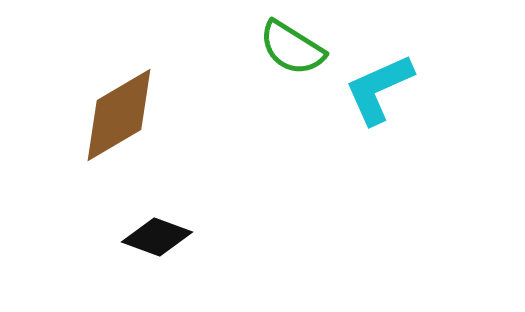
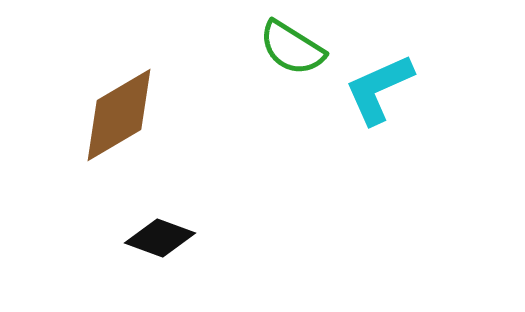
black diamond: moved 3 px right, 1 px down
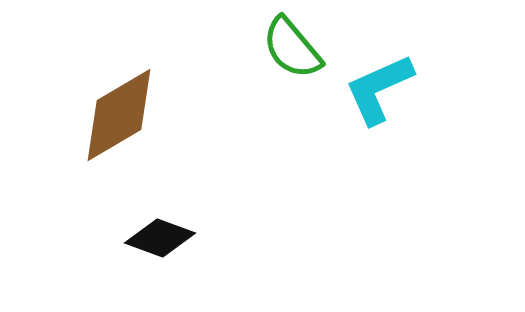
green semicircle: rotated 18 degrees clockwise
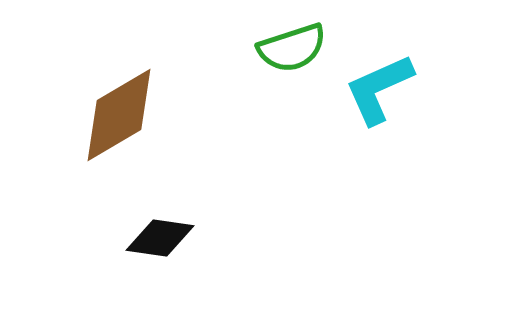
green semicircle: rotated 68 degrees counterclockwise
black diamond: rotated 12 degrees counterclockwise
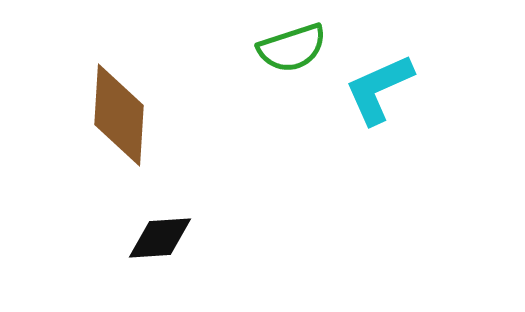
brown diamond: rotated 56 degrees counterclockwise
black diamond: rotated 12 degrees counterclockwise
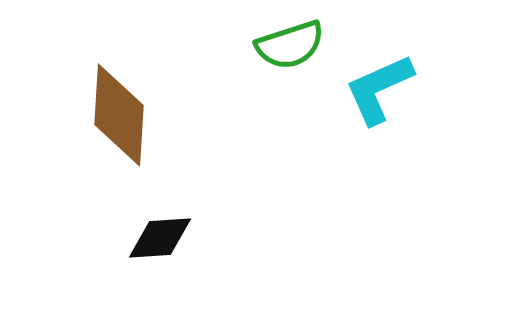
green semicircle: moved 2 px left, 3 px up
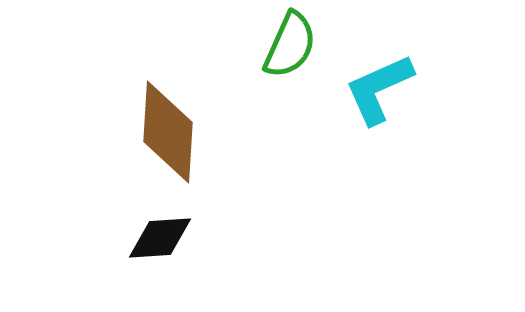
green semicircle: rotated 48 degrees counterclockwise
brown diamond: moved 49 px right, 17 px down
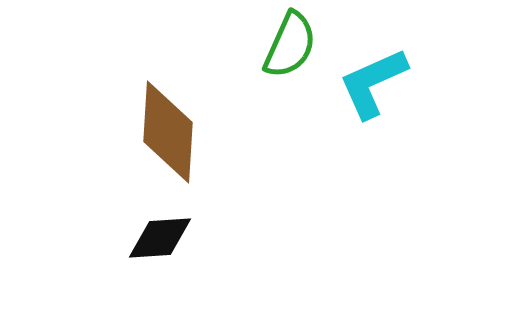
cyan L-shape: moved 6 px left, 6 px up
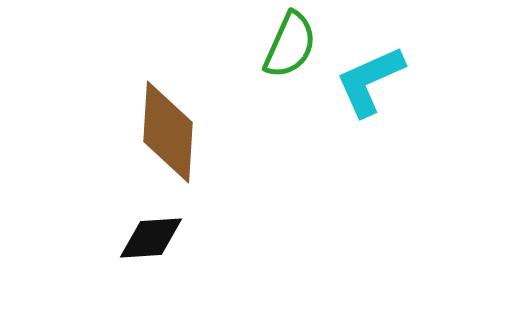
cyan L-shape: moved 3 px left, 2 px up
black diamond: moved 9 px left
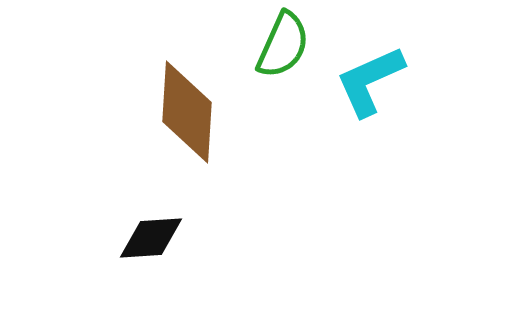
green semicircle: moved 7 px left
brown diamond: moved 19 px right, 20 px up
